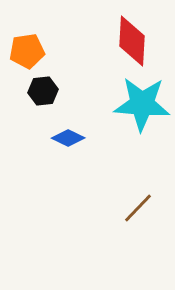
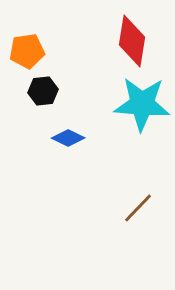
red diamond: rotated 6 degrees clockwise
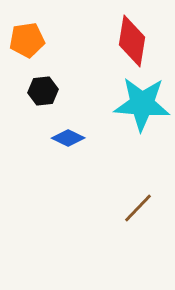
orange pentagon: moved 11 px up
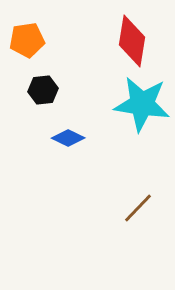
black hexagon: moved 1 px up
cyan star: rotated 4 degrees clockwise
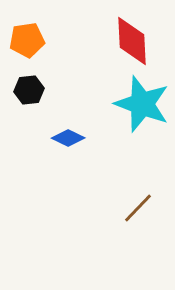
red diamond: rotated 12 degrees counterclockwise
black hexagon: moved 14 px left
cyan star: rotated 12 degrees clockwise
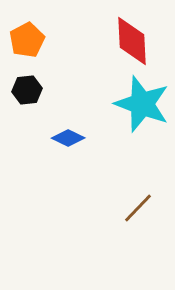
orange pentagon: rotated 20 degrees counterclockwise
black hexagon: moved 2 px left
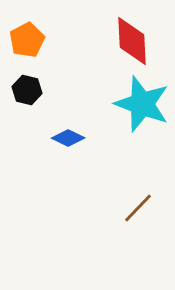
black hexagon: rotated 20 degrees clockwise
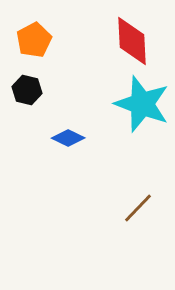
orange pentagon: moved 7 px right
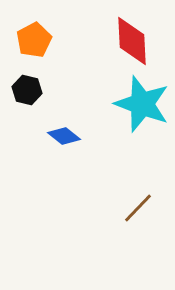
blue diamond: moved 4 px left, 2 px up; rotated 12 degrees clockwise
